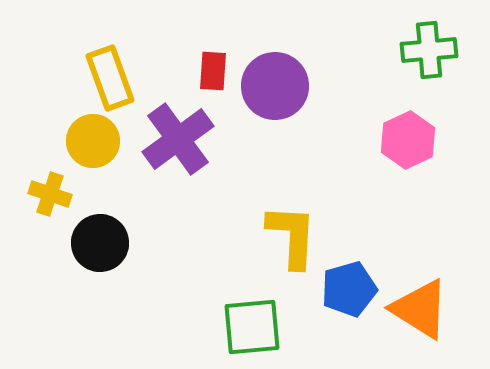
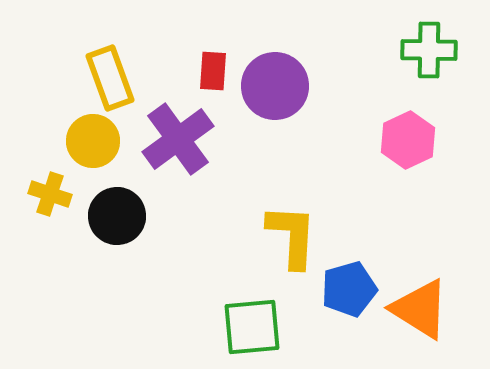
green cross: rotated 6 degrees clockwise
black circle: moved 17 px right, 27 px up
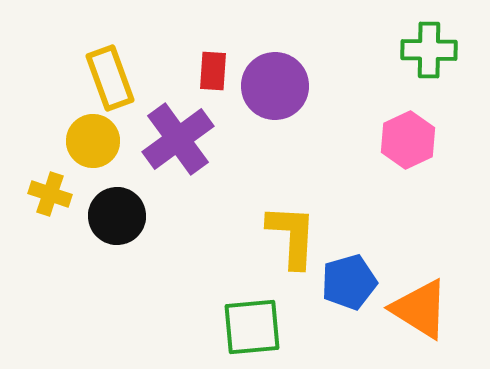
blue pentagon: moved 7 px up
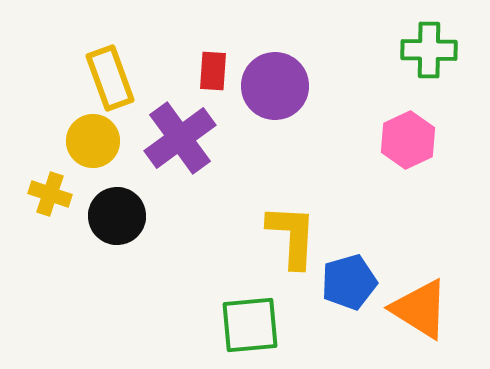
purple cross: moved 2 px right, 1 px up
green square: moved 2 px left, 2 px up
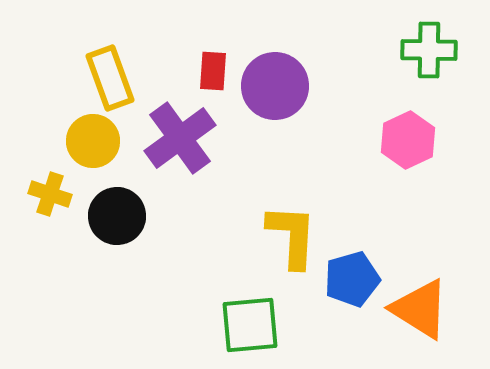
blue pentagon: moved 3 px right, 3 px up
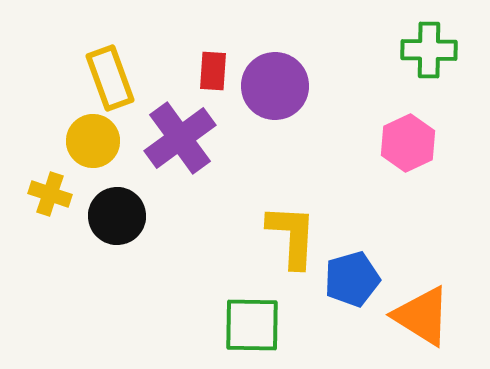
pink hexagon: moved 3 px down
orange triangle: moved 2 px right, 7 px down
green square: moved 2 px right; rotated 6 degrees clockwise
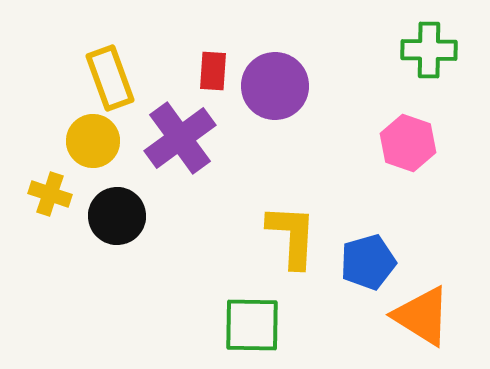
pink hexagon: rotated 16 degrees counterclockwise
blue pentagon: moved 16 px right, 17 px up
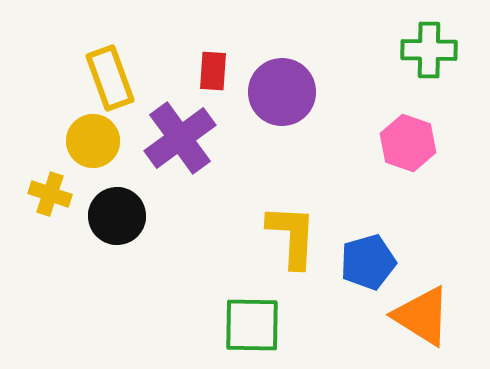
purple circle: moved 7 px right, 6 px down
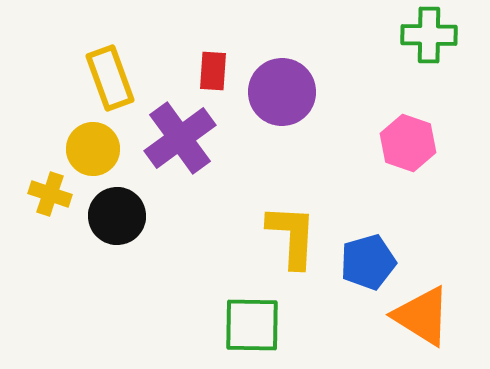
green cross: moved 15 px up
yellow circle: moved 8 px down
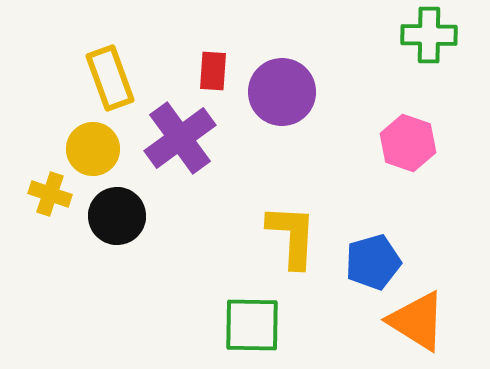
blue pentagon: moved 5 px right
orange triangle: moved 5 px left, 5 px down
